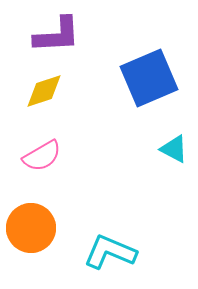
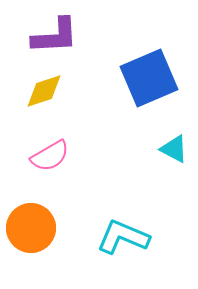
purple L-shape: moved 2 px left, 1 px down
pink semicircle: moved 8 px right
cyan L-shape: moved 13 px right, 15 px up
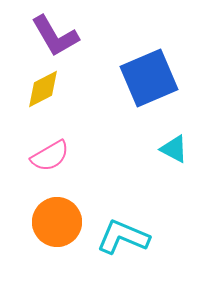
purple L-shape: rotated 63 degrees clockwise
yellow diamond: moved 1 px left, 2 px up; rotated 9 degrees counterclockwise
orange circle: moved 26 px right, 6 px up
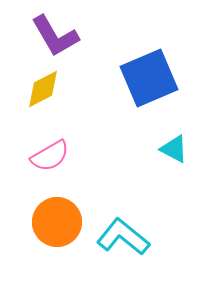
cyan L-shape: rotated 16 degrees clockwise
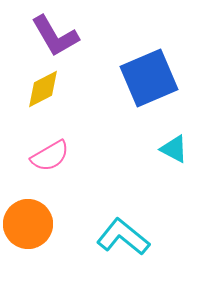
orange circle: moved 29 px left, 2 px down
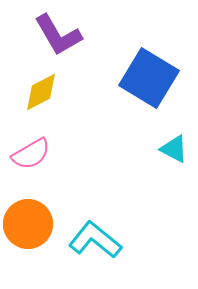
purple L-shape: moved 3 px right, 1 px up
blue square: rotated 36 degrees counterclockwise
yellow diamond: moved 2 px left, 3 px down
pink semicircle: moved 19 px left, 2 px up
cyan L-shape: moved 28 px left, 3 px down
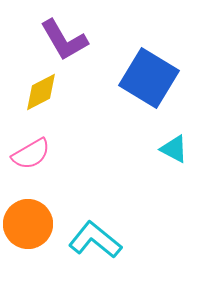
purple L-shape: moved 6 px right, 5 px down
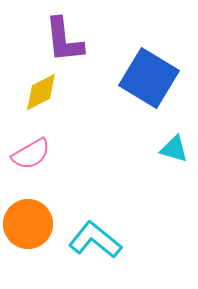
purple L-shape: rotated 24 degrees clockwise
cyan triangle: rotated 12 degrees counterclockwise
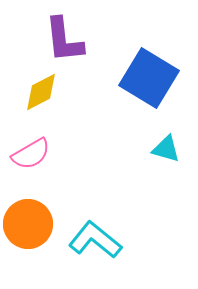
cyan triangle: moved 8 px left
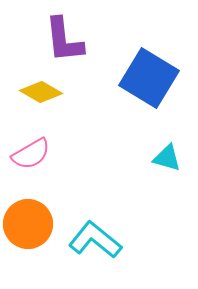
yellow diamond: rotated 57 degrees clockwise
cyan triangle: moved 1 px right, 9 px down
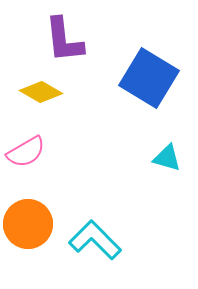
pink semicircle: moved 5 px left, 2 px up
cyan L-shape: rotated 6 degrees clockwise
